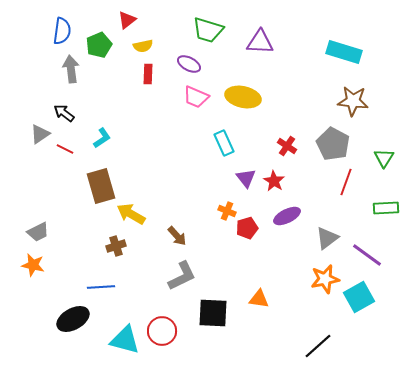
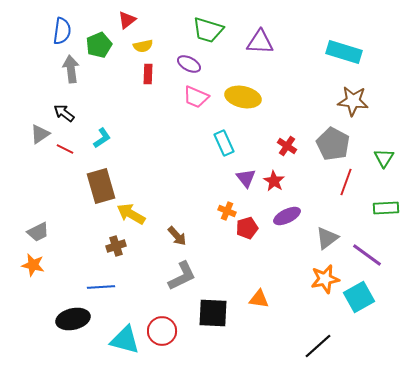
black ellipse at (73, 319): rotated 16 degrees clockwise
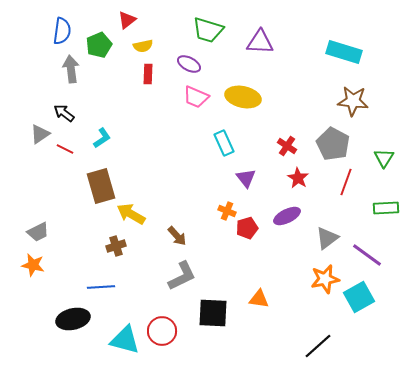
red star at (274, 181): moved 24 px right, 3 px up
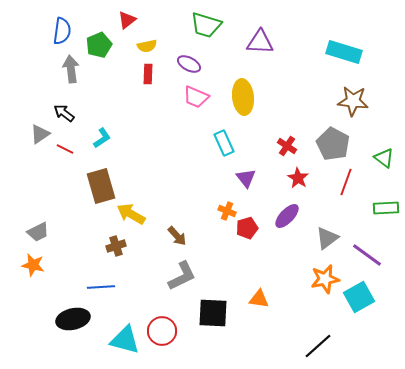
green trapezoid at (208, 30): moved 2 px left, 5 px up
yellow semicircle at (143, 46): moved 4 px right
yellow ellipse at (243, 97): rotated 72 degrees clockwise
green triangle at (384, 158): rotated 25 degrees counterclockwise
purple ellipse at (287, 216): rotated 20 degrees counterclockwise
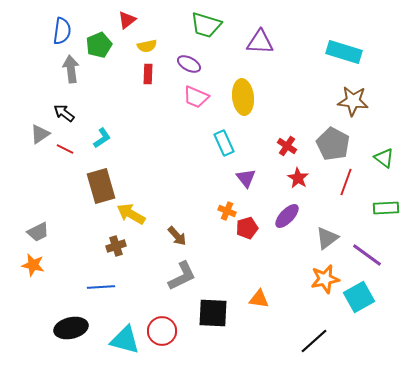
black ellipse at (73, 319): moved 2 px left, 9 px down
black line at (318, 346): moved 4 px left, 5 px up
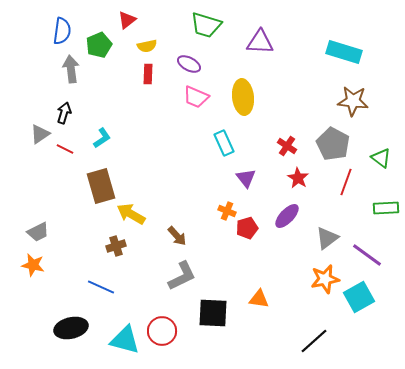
black arrow at (64, 113): rotated 70 degrees clockwise
green triangle at (384, 158): moved 3 px left
blue line at (101, 287): rotated 28 degrees clockwise
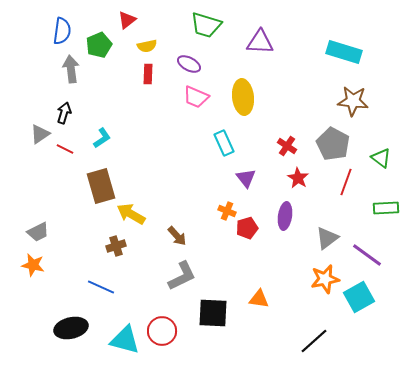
purple ellipse at (287, 216): moved 2 px left; rotated 36 degrees counterclockwise
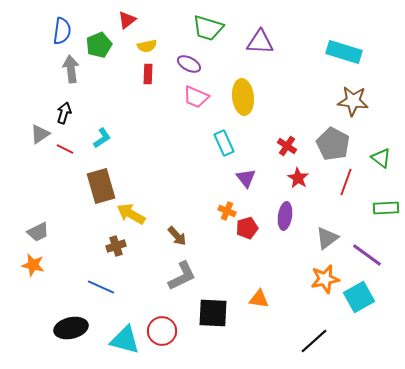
green trapezoid at (206, 25): moved 2 px right, 3 px down
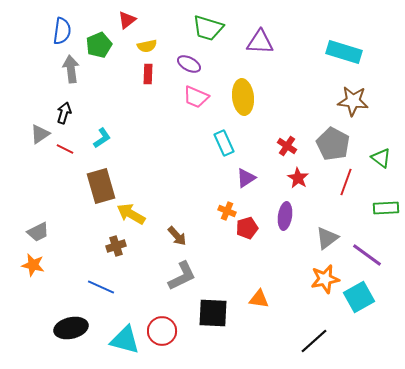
purple triangle at (246, 178): rotated 35 degrees clockwise
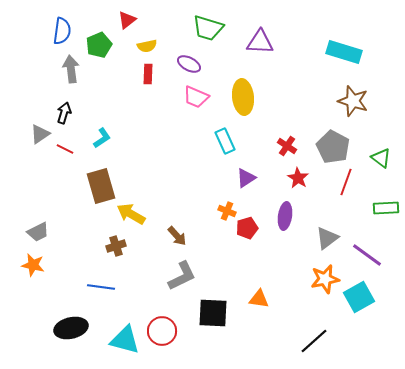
brown star at (353, 101): rotated 12 degrees clockwise
cyan rectangle at (224, 143): moved 1 px right, 2 px up
gray pentagon at (333, 144): moved 3 px down
blue line at (101, 287): rotated 16 degrees counterclockwise
